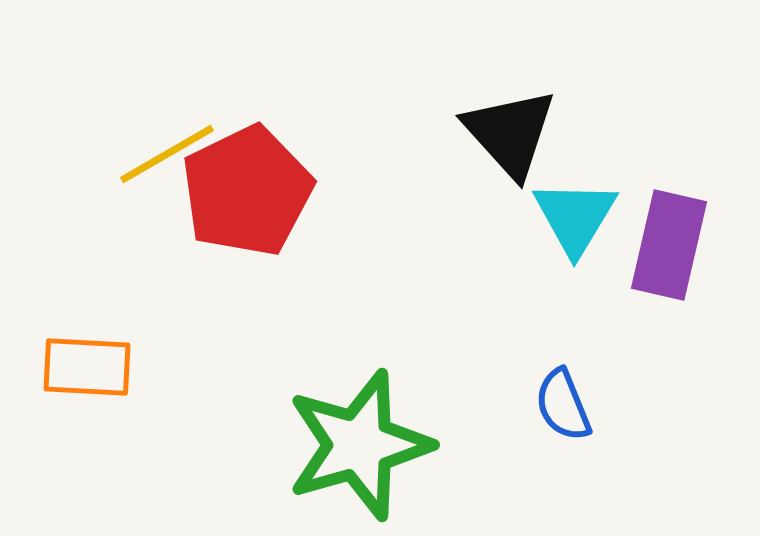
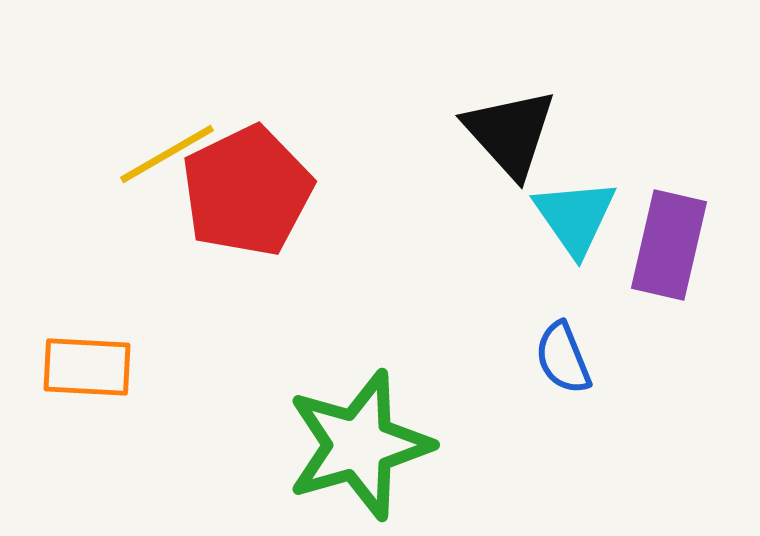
cyan triangle: rotated 6 degrees counterclockwise
blue semicircle: moved 47 px up
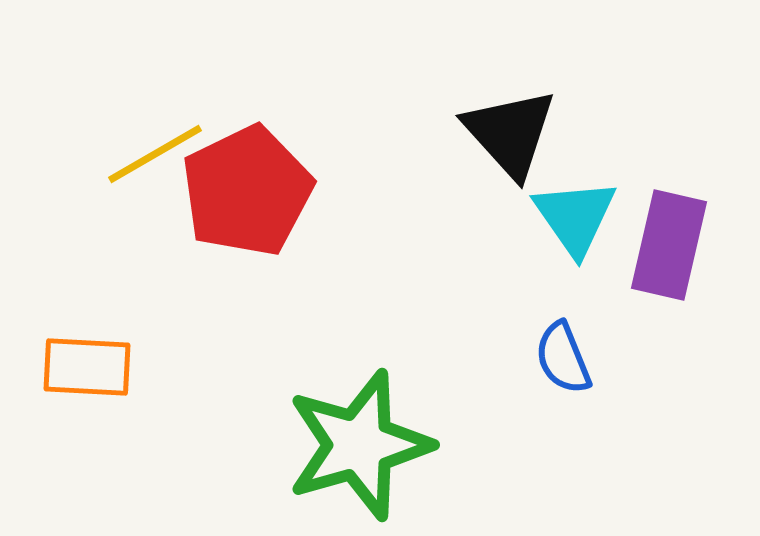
yellow line: moved 12 px left
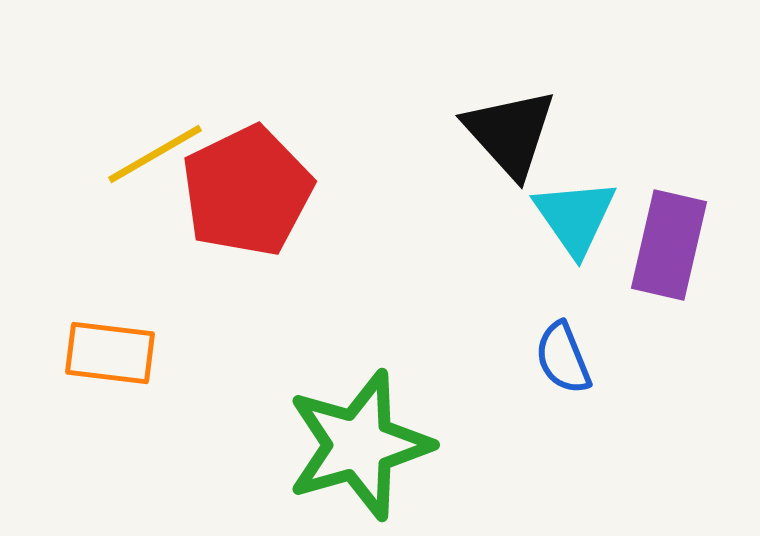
orange rectangle: moved 23 px right, 14 px up; rotated 4 degrees clockwise
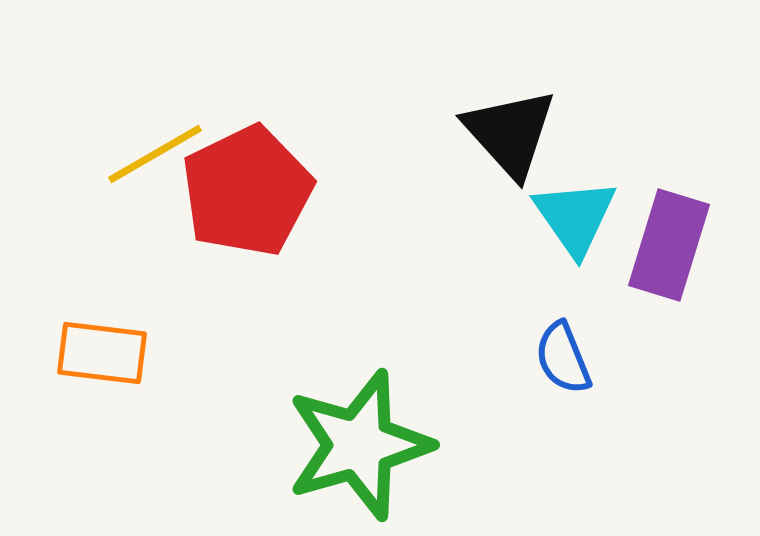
purple rectangle: rotated 4 degrees clockwise
orange rectangle: moved 8 px left
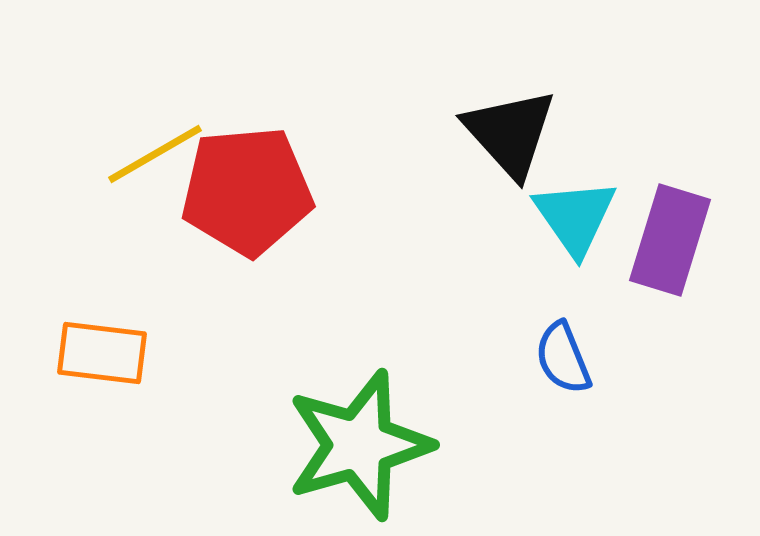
red pentagon: rotated 21 degrees clockwise
purple rectangle: moved 1 px right, 5 px up
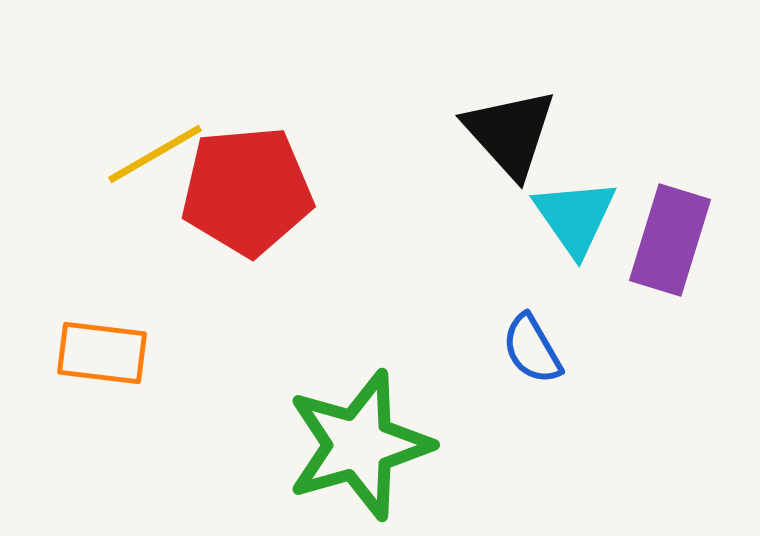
blue semicircle: moved 31 px left, 9 px up; rotated 8 degrees counterclockwise
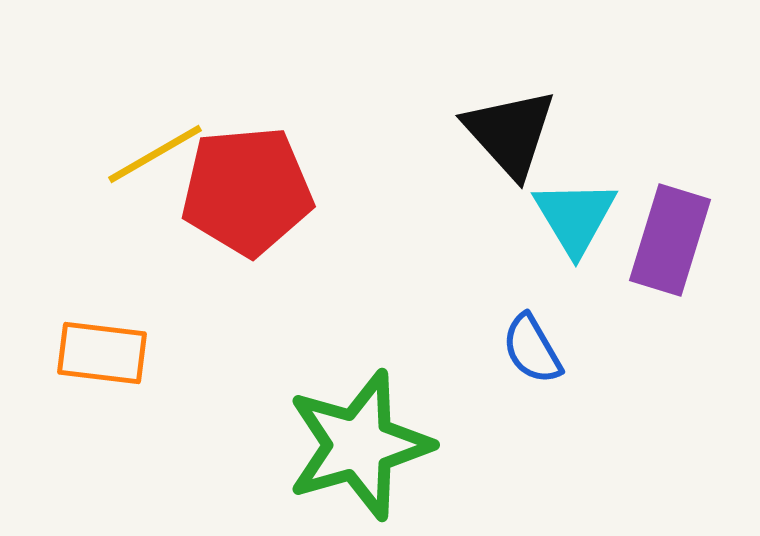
cyan triangle: rotated 4 degrees clockwise
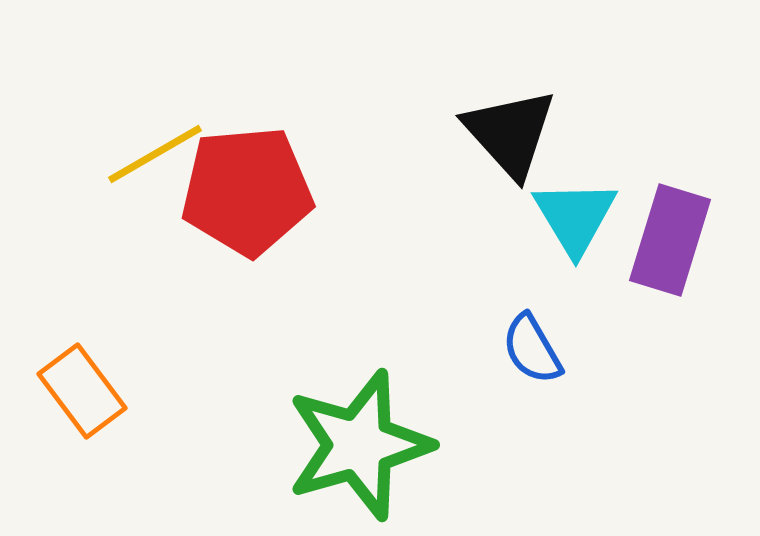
orange rectangle: moved 20 px left, 38 px down; rotated 46 degrees clockwise
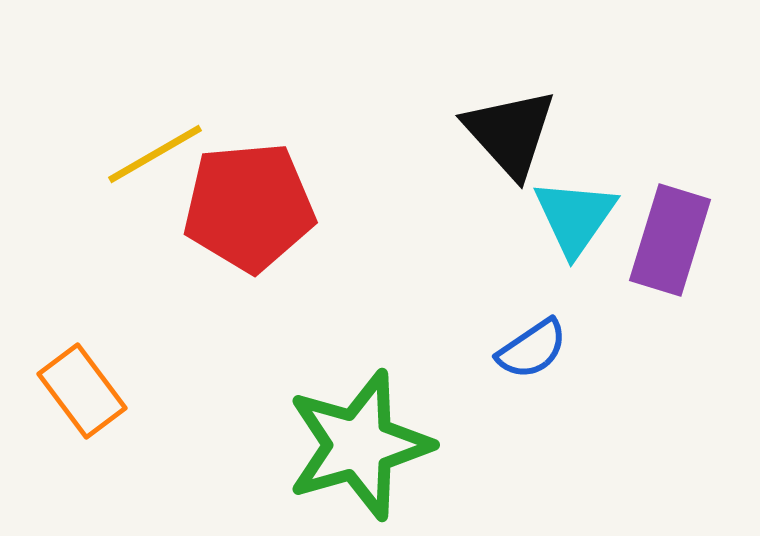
red pentagon: moved 2 px right, 16 px down
cyan triangle: rotated 6 degrees clockwise
blue semicircle: rotated 94 degrees counterclockwise
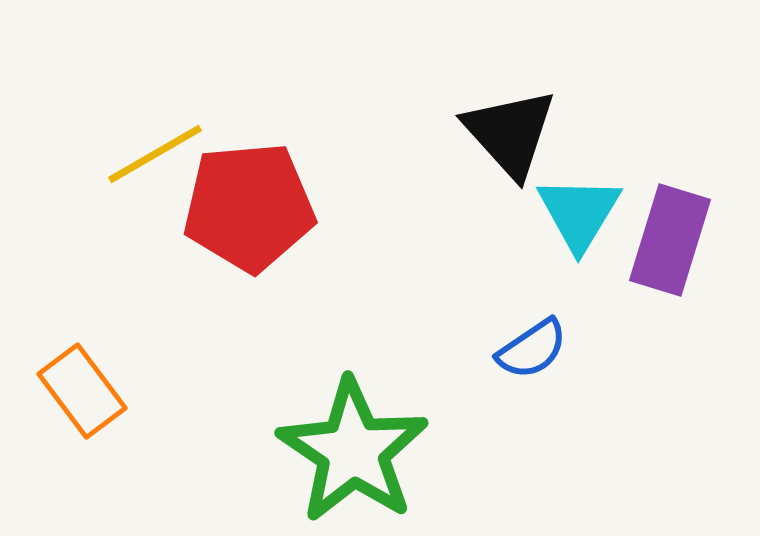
cyan triangle: moved 4 px right, 4 px up; rotated 4 degrees counterclockwise
green star: moved 6 px left, 6 px down; rotated 22 degrees counterclockwise
